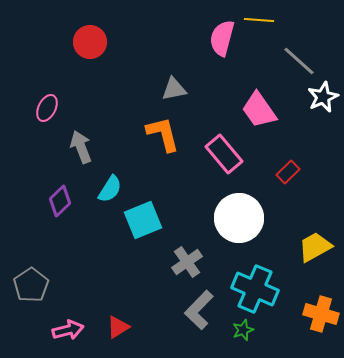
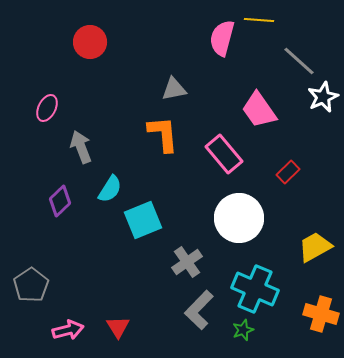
orange L-shape: rotated 9 degrees clockwise
red triangle: rotated 30 degrees counterclockwise
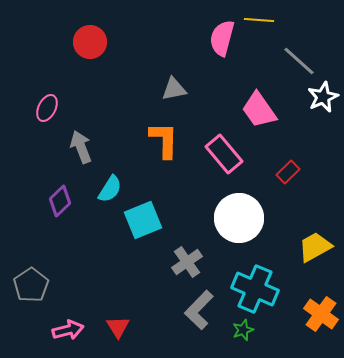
orange L-shape: moved 1 px right, 6 px down; rotated 6 degrees clockwise
orange cross: rotated 20 degrees clockwise
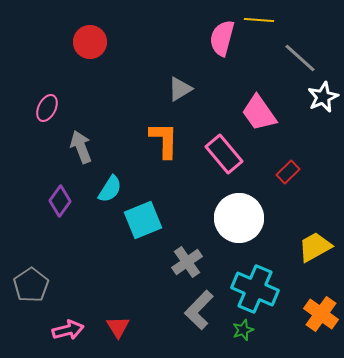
gray line: moved 1 px right, 3 px up
gray triangle: moved 6 px right; rotated 20 degrees counterclockwise
pink trapezoid: moved 3 px down
purple diamond: rotated 12 degrees counterclockwise
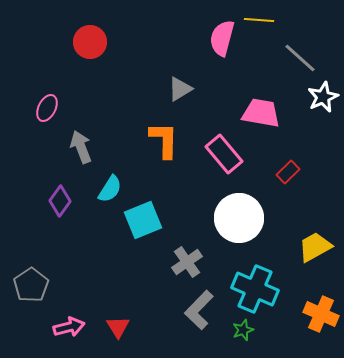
pink trapezoid: moved 2 px right; rotated 135 degrees clockwise
orange cross: rotated 12 degrees counterclockwise
pink arrow: moved 1 px right, 3 px up
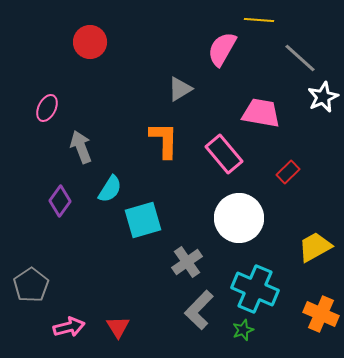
pink semicircle: moved 11 px down; rotated 15 degrees clockwise
cyan square: rotated 6 degrees clockwise
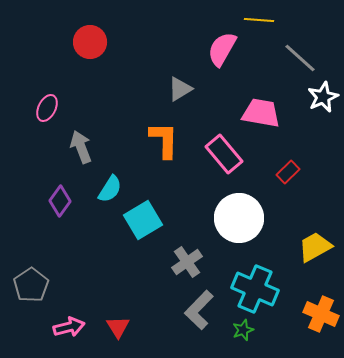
cyan square: rotated 15 degrees counterclockwise
